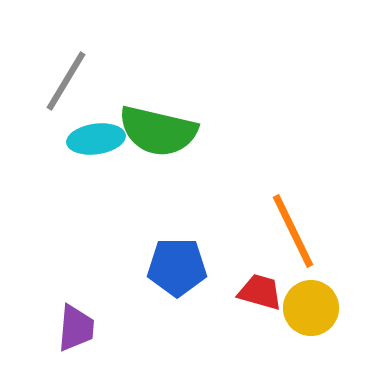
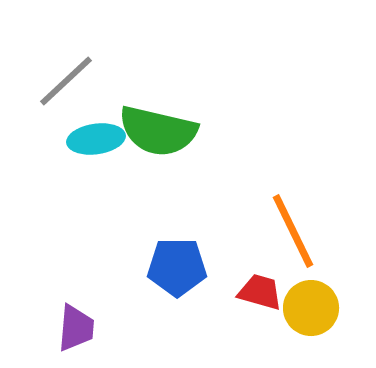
gray line: rotated 16 degrees clockwise
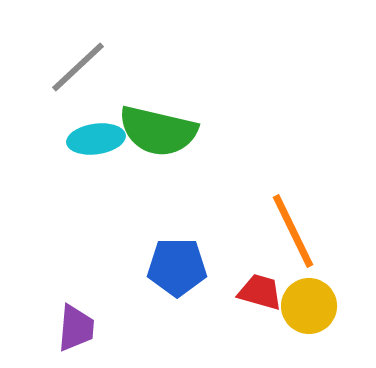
gray line: moved 12 px right, 14 px up
yellow circle: moved 2 px left, 2 px up
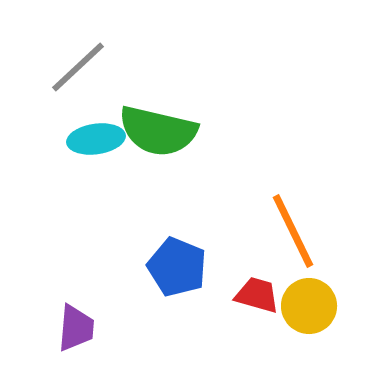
blue pentagon: rotated 22 degrees clockwise
red trapezoid: moved 3 px left, 3 px down
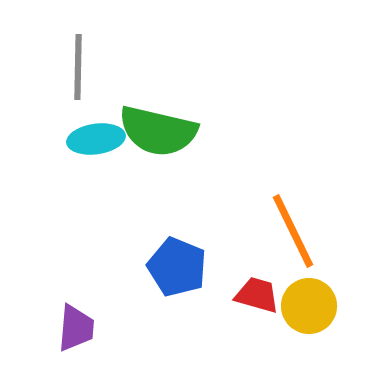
gray line: rotated 46 degrees counterclockwise
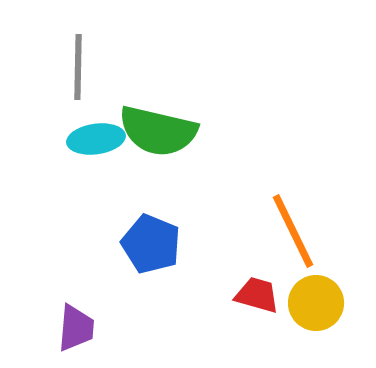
blue pentagon: moved 26 px left, 23 px up
yellow circle: moved 7 px right, 3 px up
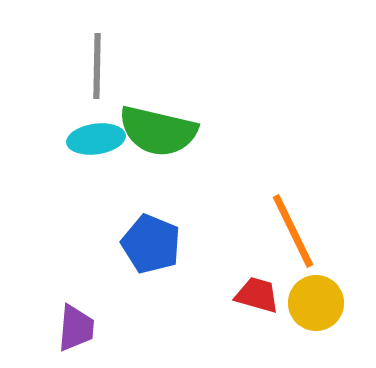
gray line: moved 19 px right, 1 px up
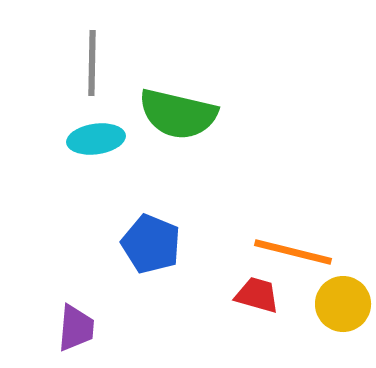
gray line: moved 5 px left, 3 px up
green semicircle: moved 20 px right, 17 px up
orange line: moved 21 px down; rotated 50 degrees counterclockwise
yellow circle: moved 27 px right, 1 px down
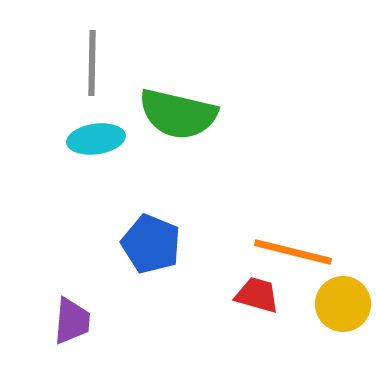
purple trapezoid: moved 4 px left, 7 px up
